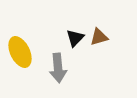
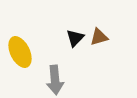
gray arrow: moved 3 px left, 12 px down
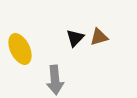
yellow ellipse: moved 3 px up
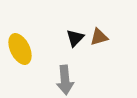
gray arrow: moved 10 px right
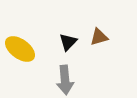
black triangle: moved 7 px left, 4 px down
yellow ellipse: rotated 28 degrees counterclockwise
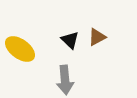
brown triangle: moved 2 px left; rotated 12 degrees counterclockwise
black triangle: moved 2 px right, 2 px up; rotated 30 degrees counterclockwise
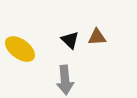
brown triangle: rotated 24 degrees clockwise
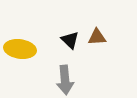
yellow ellipse: rotated 28 degrees counterclockwise
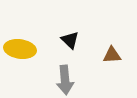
brown triangle: moved 15 px right, 18 px down
